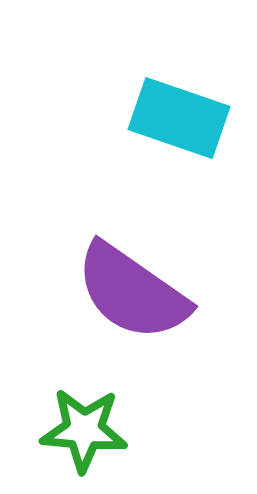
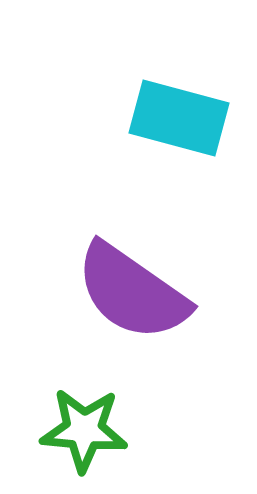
cyan rectangle: rotated 4 degrees counterclockwise
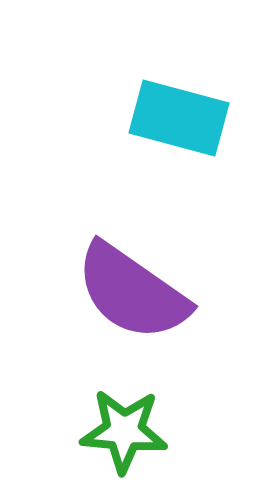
green star: moved 40 px right, 1 px down
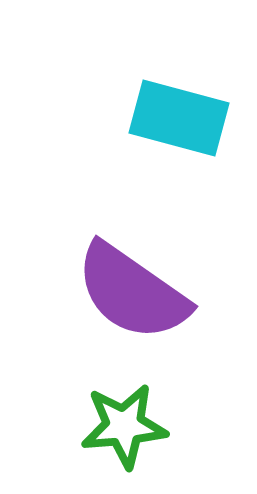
green star: moved 5 px up; rotated 10 degrees counterclockwise
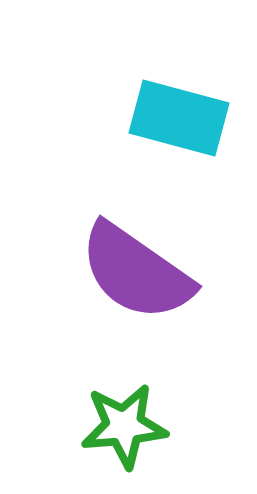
purple semicircle: moved 4 px right, 20 px up
